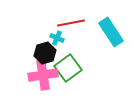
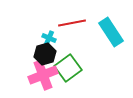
red line: moved 1 px right
cyan cross: moved 8 px left
black hexagon: moved 1 px down
pink cross: rotated 12 degrees counterclockwise
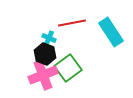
black hexagon: rotated 25 degrees counterclockwise
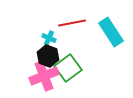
black hexagon: moved 3 px right, 2 px down
pink cross: moved 1 px right, 1 px down
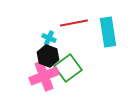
red line: moved 2 px right
cyan rectangle: moved 3 px left; rotated 24 degrees clockwise
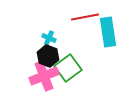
red line: moved 11 px right, 6 px up
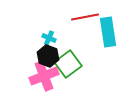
green square: moved 4 px up
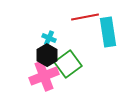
black hexagon: moved 1 px left, 1 px up; rotated 10 degrees clockwise
